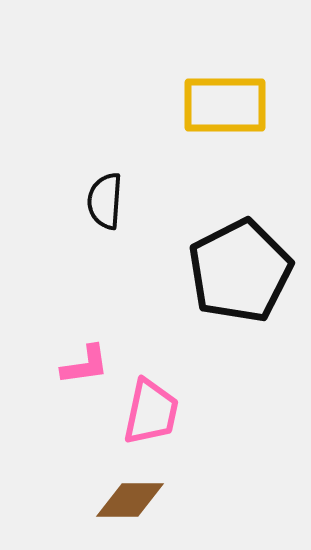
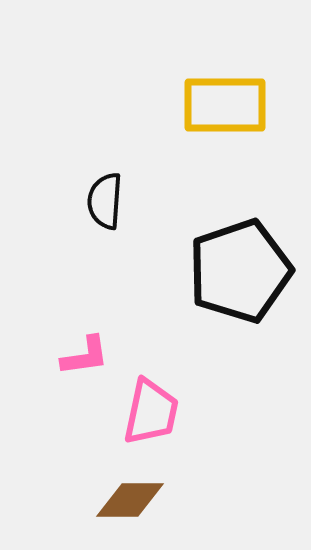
black pentagon: rotated 8 degrees clockwise
pink L-shape: moved 9 px up
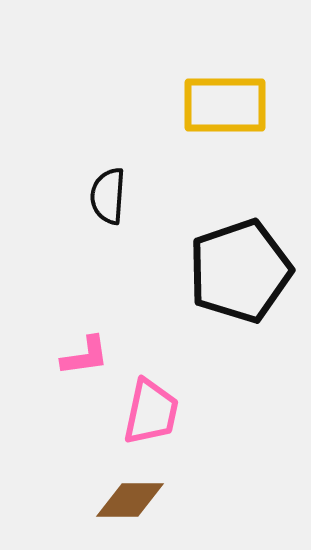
black semicircle: moved 3 px right, 5 px up
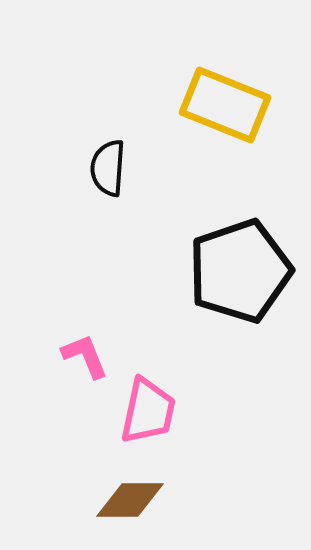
yellow rectangle: rotated 22 degrees clockwise
black semicircle: moved 28 px up
pink L-shape: rotated 104 degrees counterclockwise
pink trapezoid: moved 3 px left, 1 px up
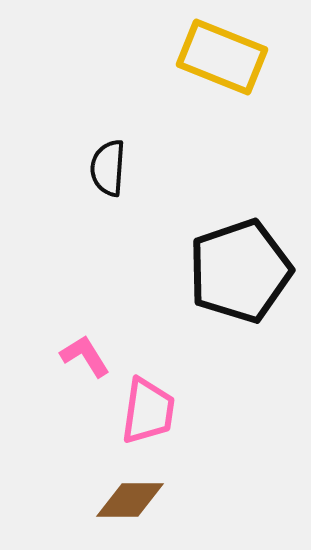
yellow rectangle: moved 3 px left, 48 px up
pink L-shape: rotated 10 degrees counterclockwise
pink trapezoid: rotated 4 degrees counterclockwise
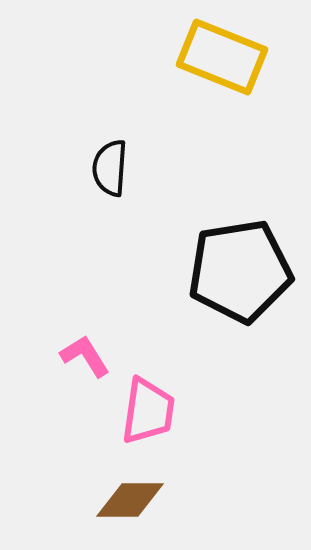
black semicircle: moved 2 px right
black pentagon: rotated 10 degrees clockwise
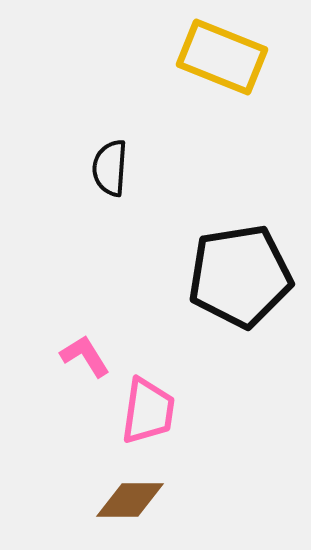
black pentagon: moved 5 px down
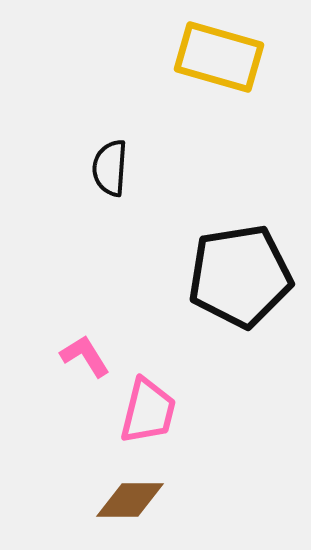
yellow rectangle: moved 3 px left; rotated 6 degrees counterclockwise
pink trapezoid: rotated 6 degrees clockwise
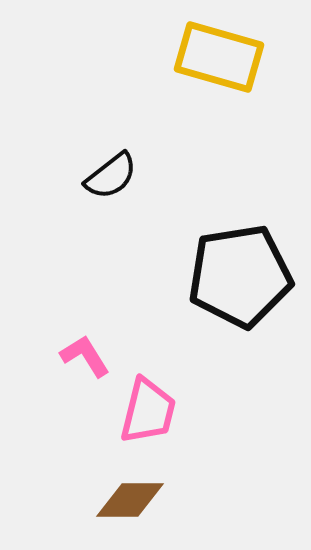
black semicircle: moved 1 px right, 8 px down; rotated 132 degrees counterclockwise
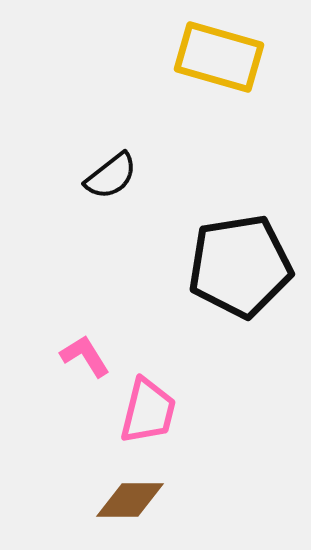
black pentagon: moved 10 px up
